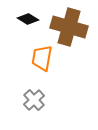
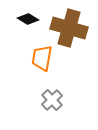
brown cross: moved 1 px down
gray cross: moved 18 px right
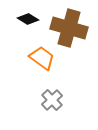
orange trapezoid: rotated 116 degrees clockwise
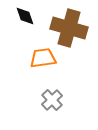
black diamond: moved 3 px left, 3 px up; rotated 40 degrees clockwise
orange trapezoid: moved 1 px right; rotated 44 degrees counterclockwise
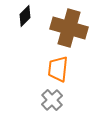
black diamond: rotated 65 degrees clockwise
orange trapezoid: moved 15 px right, 11 px down; rotated 76 degrees counterclockwise
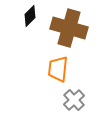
black diamond: moved 5 px right
gray cross: moved 22 px right
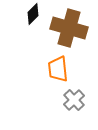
black diamond: moved 3 px right, 2 px up
orange trapezoid: rotated 12 degrees counterclockwise
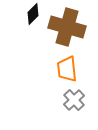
brown cross: moved 2 px left, 1 px up
orange trapezoid: moved 9 px right
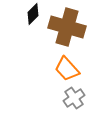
orange trapezoid: rotated 36 degrees counterclockwise
gray cross: moved 2 px up; rotated 10 degrees clockwise
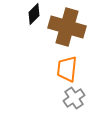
black diamond: moved 1 px right
orange trapezoid: rotated 48 degrees clockwise
